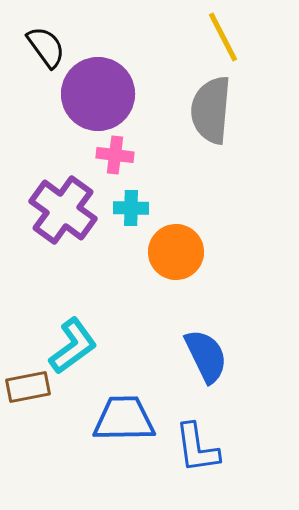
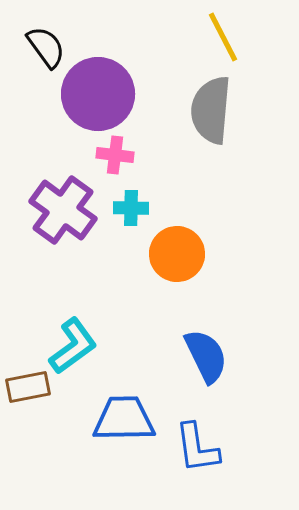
orange circle: moved 1 px right, 2 px down
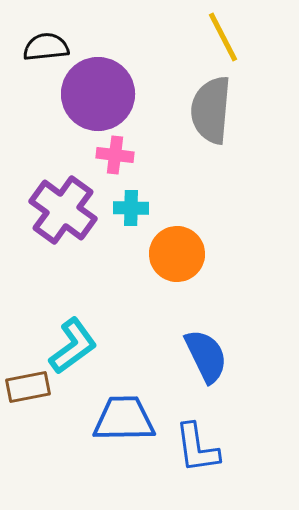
black semicircle: rotated 60 degrees counterclockwise
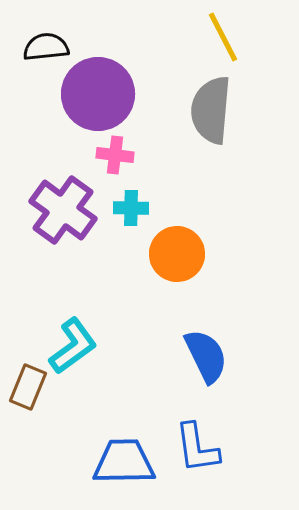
brown rectangle: rotated 57 degrees counterclockwise
blue trapezoid: moved 43 px down
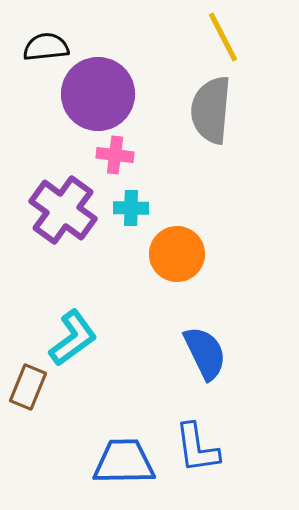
cyan L-shape: moved 8 px up
blue semicircle: moved 1 px left, 3 px up
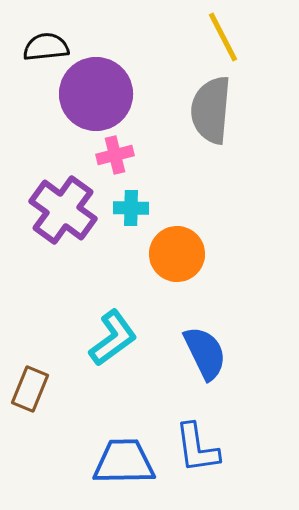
purple circle: moved 2 px left
pink cross: rotated 21 degrees counterclockwise
cyan L-shape: moved 40 px right
brown rectangle: moved 2 px right, 2 px down
